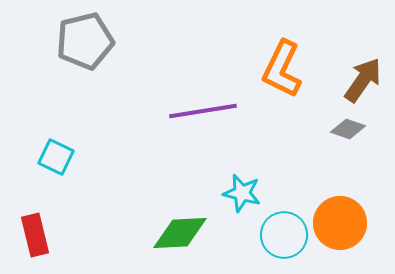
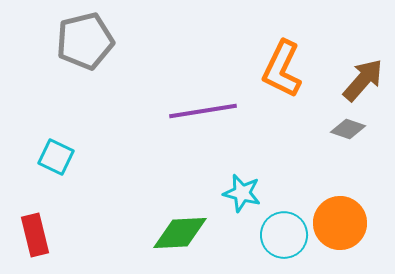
brown arrow: rotated 6 degrees clockwise
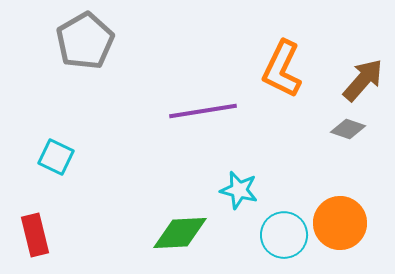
gray pentagon: rotated 16 degrees counterclockwise
cyan star: moved 3 px left, 3 px up
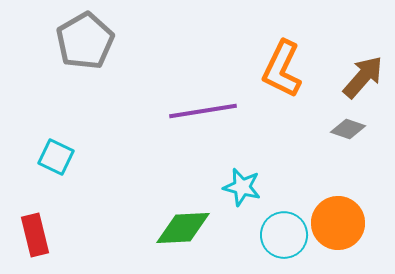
brown arrow: moved 3 px up
cyan star: moved 3 px right, 3 px up
orange circle: moved 2 px left
green diamond: moved 3 px right, 5 px up
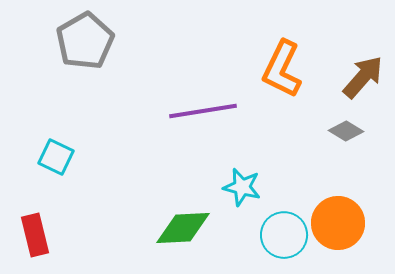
gray diamond: moved 2 px left, 2 px down; rotated 12 degrees clockwise
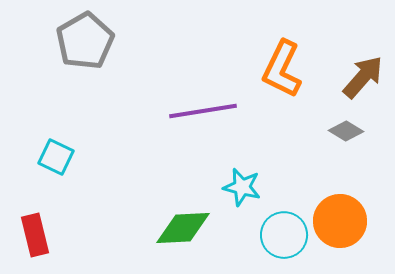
orange circle: moved 2 px right, 2 px up
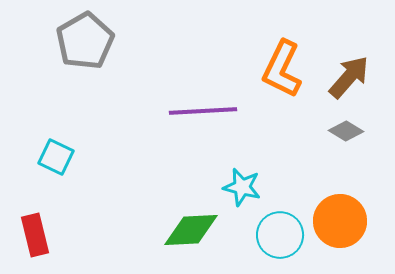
brown arrow: moved 14 px left
purple line: rotated 6 degrees clockwise
green diamond: moved 8 px right, 2 px down
cyan circle: moved 4 px left
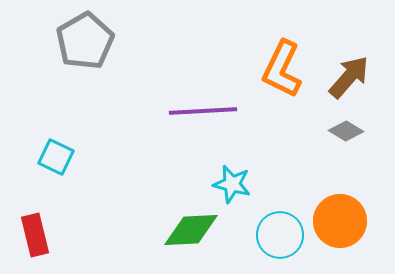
cyan star: moved 10 px left, 3 px up
